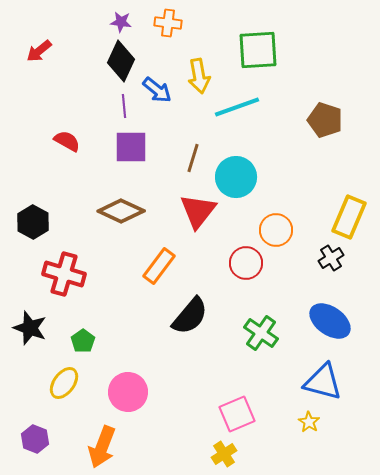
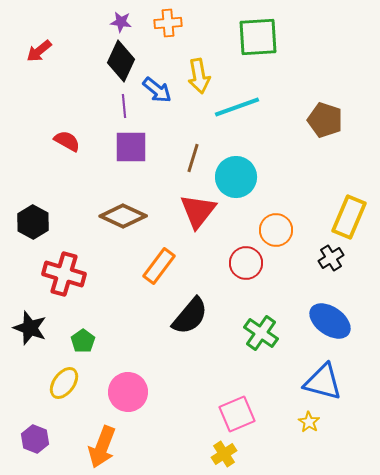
orange cross: rotated 12 degrees counterclockwise
green square: moved 13 px up
brown diamond: moved 2 px right, 5 px down
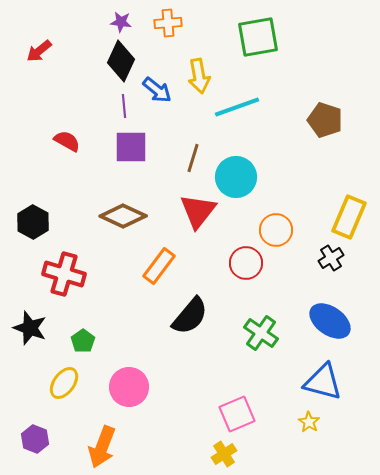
green square: rotated 6 degrees counterclockwise
pink circle: moved 1 px right, 5 px up
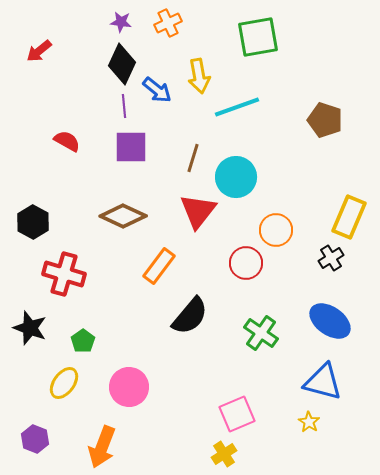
orange cross: rotated 20 degrees counterclockwise
black diamond: moved 1 px right, 3 px down
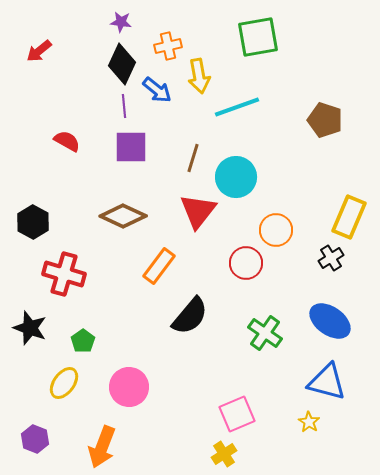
orange cross: moved 23 px down; rotated 12 degrees clockwise
green cross: moved 4 px right
blue triangle: moved 4 px right
